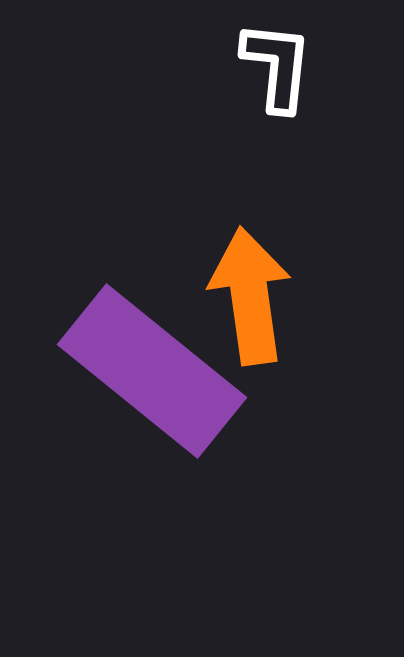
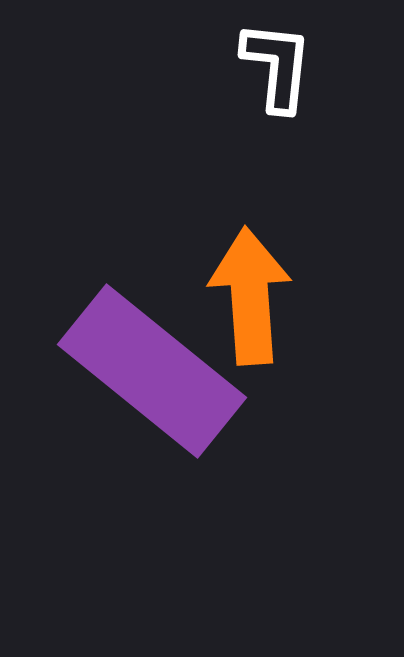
orange arrow: rotated 4 degrees clockwise
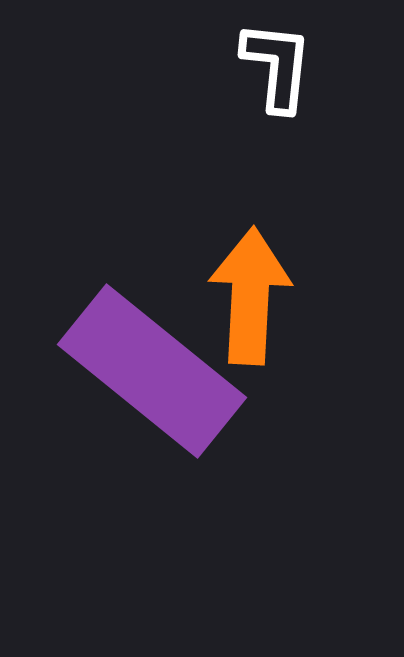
orange arrow: rotated 7 degrees clockwise
